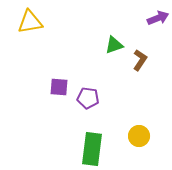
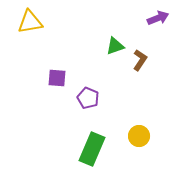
green triangle: moved 1 px right, 1 px down
purple square: moved 2 px left, 9 px up
purple pentagon: rotated 15 degrees clockwise
green rectangle: rotated 16 degrees clockwise
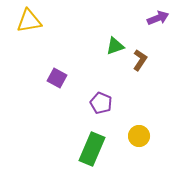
yellow triangle: moved 1 px left, 1 px up
purple square: rotated 24 degrees clockwise
purple pentagon: moved 13 px right, 5 px down
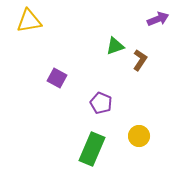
purple arrow: moved 1 px down
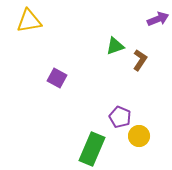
purple pentagon: moved 19 px right, 14 px down
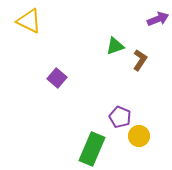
yellow triangle: rotated 36 degrees clockwise
purple square: rotated 12 degrees clockwise
